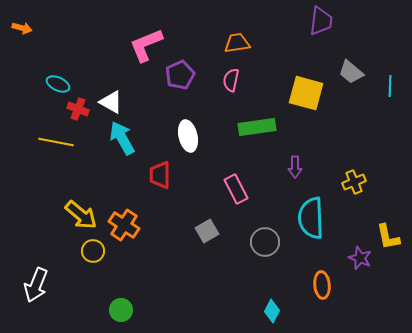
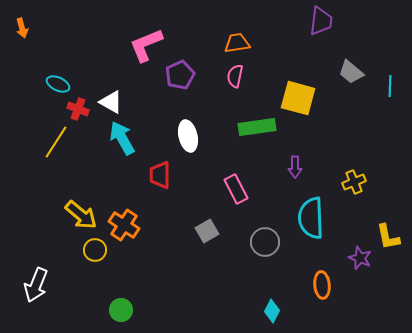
orange arrow: rotated 60 degrees clockwise
pink semicircle: moved 4 px right, 4 px up
yellow square: moved 8 px left, 5 px down
yellow line: rotated 68 degrees counterclockwise
yellow circle: moved 2 px right, 1 px up
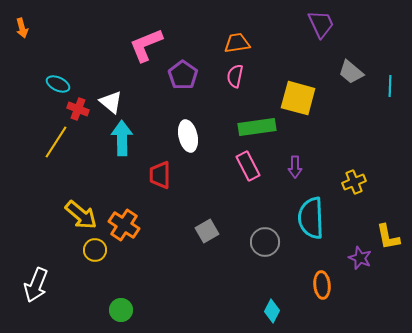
purple trapezoid: moved 3 px down; rotated 32 degrees counterclockwise
purple pentagon: moved 3 px right; rotated 12 degrees counterclockwise
white triangle: rotated 10 degrees clockwise
cyan arrow: rotated 28 degrees clockwise
pink rectangle: moved 12 px right, 23 px up
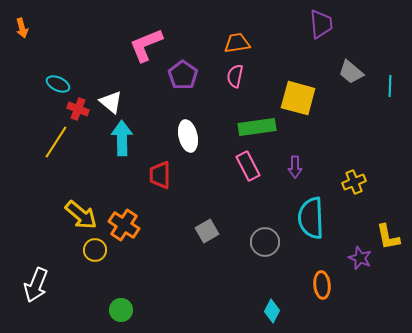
purple trapezoid: rotated 20 degrees clockwise
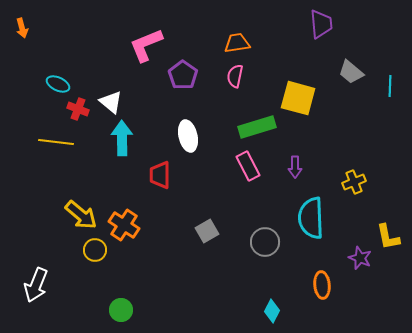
green rectangle: rotated 9 degrees counterclockwise
yellow line: rotated 64 degrees clockwise
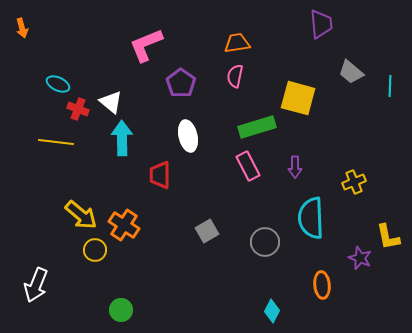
purple pentagon: moved 2 px left, 8 px down
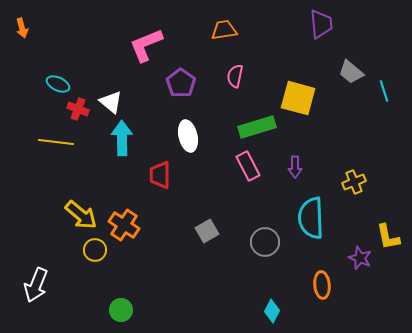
orange trapezoid: moved 13 px left, 13 px up
cyan line: moved 6 px left, 5 px down; rotated 20 degrees counterclockwise
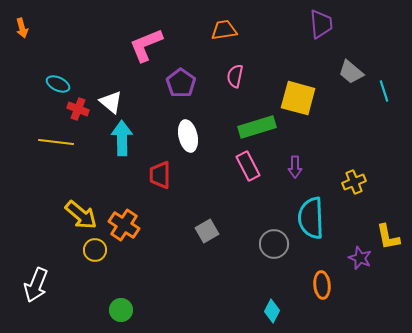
gray circle: moved 9 px right, 2 px down
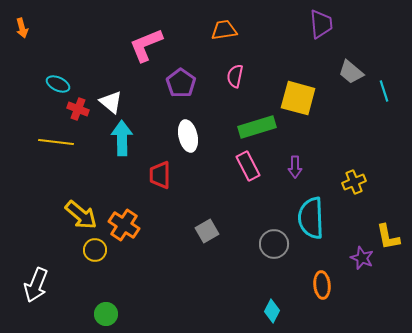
purple star: moved 2 px right
green circle: moved 15 px left, 4 px down
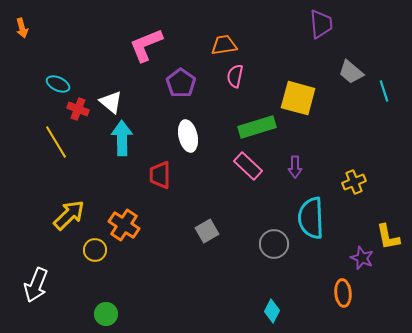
orange trapezoid: moved 15 px down
yellow line: rotated 52 degrees clockwise
pink rectangle: rotated 20 degrees counterclockwise
yellow arrow: moved 12 px left; rotated 84 degrees counterclockwise
orange ellipse: moved 21 px right, 8 px down
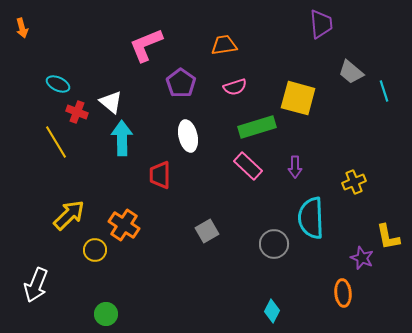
pink semicircle: moved 11 px down; rotated 120 degrees counterclockwise
red cross: moved 1 px left, 3 px down
